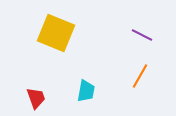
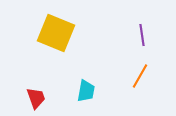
purple line: rotated 55 degrees clockwise
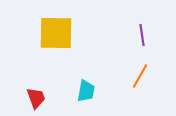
yellow square: rotated 21 degrees counterclockwise
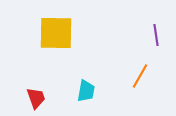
purple line: moved 14 px right
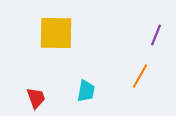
purple line: rotated 30 degrees clockwise
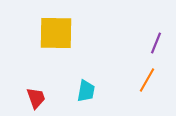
purple line: moved 8 px down
orange line: moved 7 px right, 4 px down
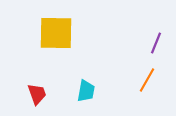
red trapezoid: moved 1 px right, 4 px up
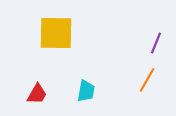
red trapezoid: rotated 50 degrees clockwise
